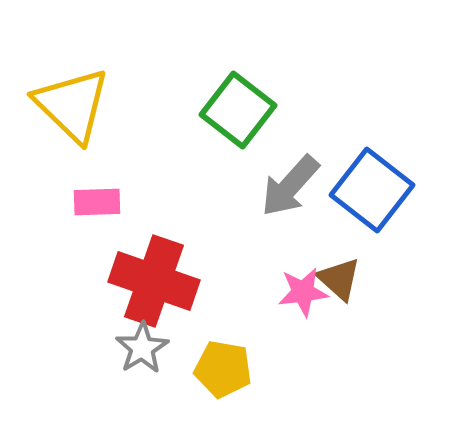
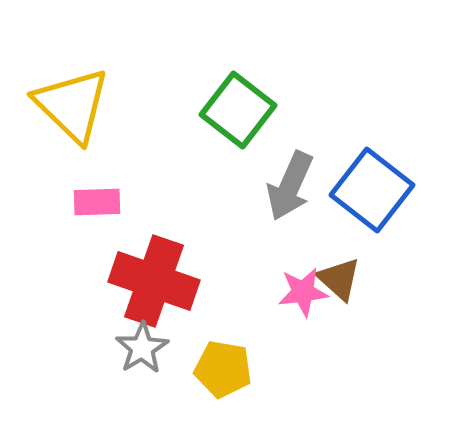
gray arrow: rotated 18 degrees counterclockwise
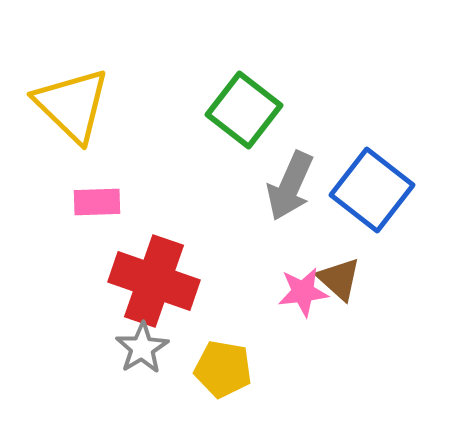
green square: moved 6 px right
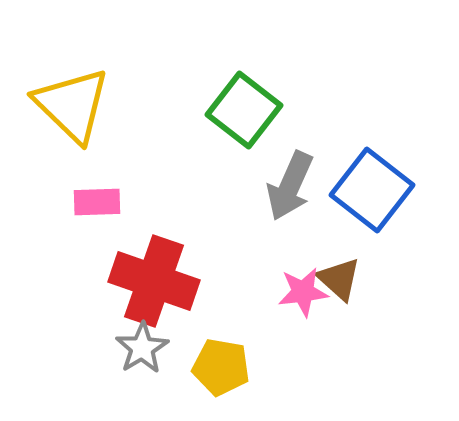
yellow pentagon: moved 2 px left, 2 px up
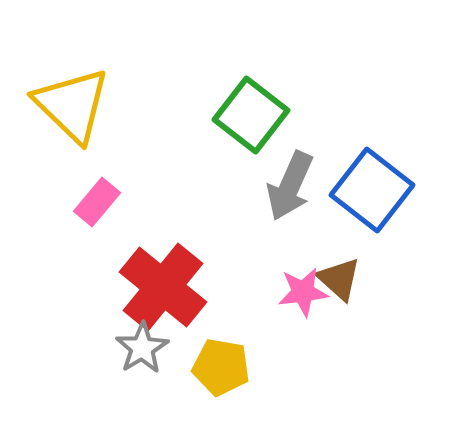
green square: moved 7 px right, 5 px down
pink rectangle: rotated 48 degrees counterclockwise
red cross: moved 9 px right, 6 px down; rotated 20 degrees clockwise
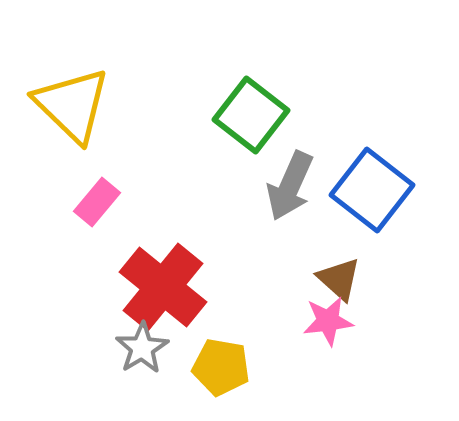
pink star: moved 25 px right, 29 px down
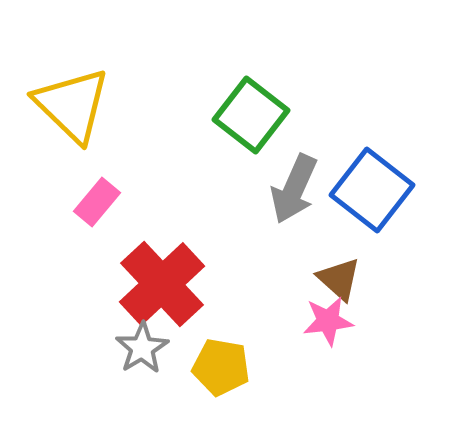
gray arrow: moved 4 px right, 3 px down
red cross: moved 1 px left, 3 px up; rotated 8 degrees clockwise
